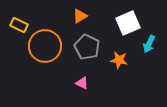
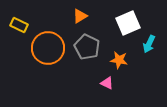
orange circle: moved 3 px right, 2 px down
pink triangle: moved 25 px right
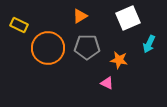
white square: moved 5 px up
gray pentagon: rotated 25 degrees counterclockwise
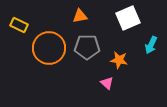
orange triangle: rotated 21 degrees clockwise
cyan arrow: moved 2 px right, 1 px down
orange circle: moved 1 px right
pink triangle: rotated 16 degrees clockwise
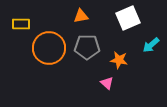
orange triangle: moved 1 px right
yellow rectangle: moved 2 px right, 1 px up; rotated 24 degrees counterclockwise
cyan arrow: rotated 24 degrees clockwise
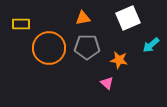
orange triangle: moved 2 px right, 2 px down
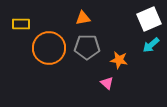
white square: moved 21 px right, 1 px down
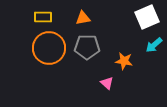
white square: moved 2 px left, 2 px up
yellow rectangle: moved 22 px right, 7 px up
cyan arrow: moved 3 px right
orange star: moved 5 px right, 1 px down
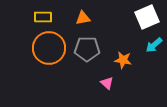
gray pentagon: moved 2 px down
orange star: moved 1 px left, 1 px up
